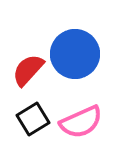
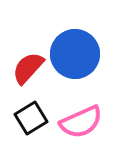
red semicircle: moved 2 px up
black square: moved 2 px left, 1 px up
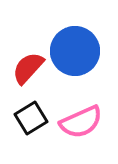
blue circle: moved 3 px up
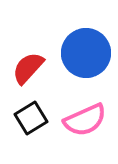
blue circle: moved 11 px right, 2 px down
pink semicircle: moved 4 px right, 2 px up
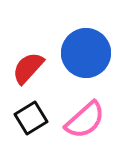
pink semicircle: rotated 18 degrees counterclockwise
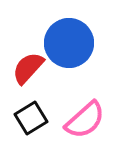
blue circle: moved 17 px left, 10 px up
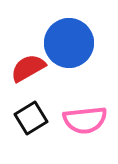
red semicircle: rotated 18 degrees clockwise
pink semicircle: rotated 36 degrees clockwise
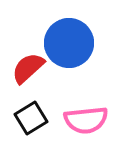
red semicircle: rotated 12 degrees counterclockwise
pink semicircle: moved 1 px right
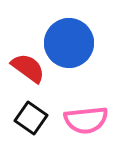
red semicircle: rotated 78 degrees clockwise
black square: rotated 24 degrees counterclockwise
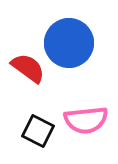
black square: moved 7 px right, 13 px down; rotated 8 degrees counterclockwise
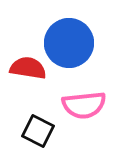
red semicircle: rotated 27 degrees counterclockwise
pink semicircle: moved 2 px left, 15 px up
